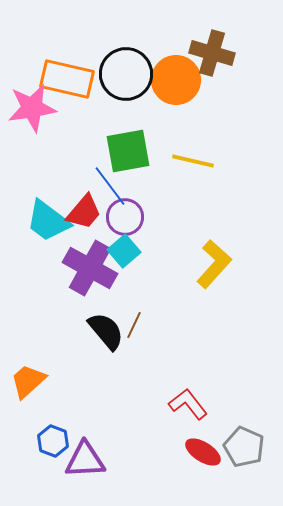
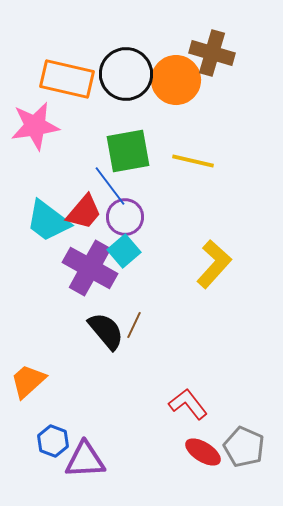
pink star: moved 3 px right, 18 px down
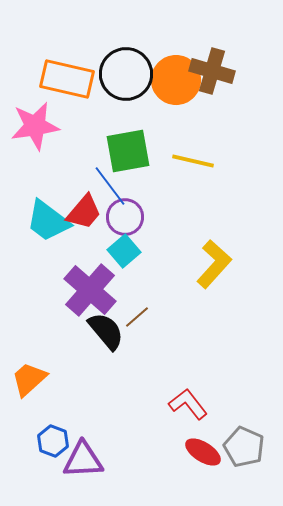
brown cross: moved 18 px down
purple cross: moved 22 px down; rotated 12 degrees clockwise
brown line: moved 3 px right, 8 px up; rotated 24 degrees clockwise
orange trapezoid: moved 1 px right, 2 px up
purple triangle: moved 2 px left
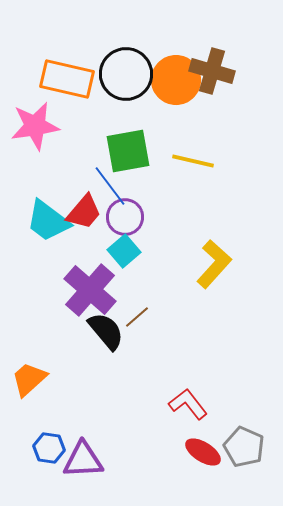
blue hexagon: moved 4 px left, 7 px down; rotated 12 degrees counterclockwise
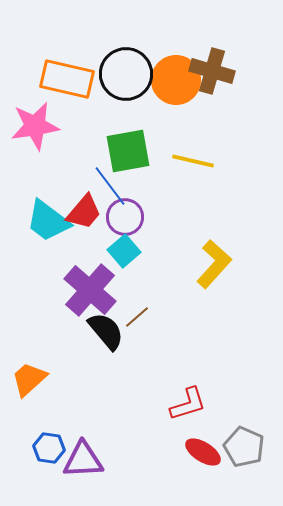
red L-shape: rotated 111 degrees clockwise
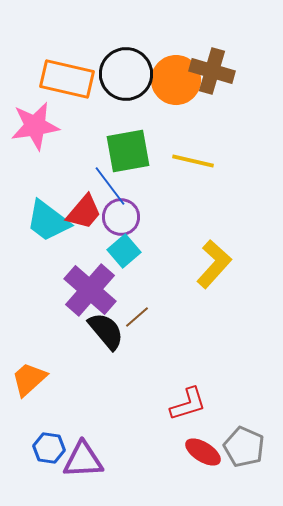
purple circle: moved 4 px left
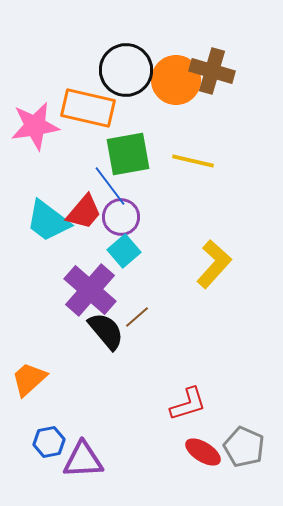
black circle: moved 4 px up
orange rectangle: moved 21 px right, 29 px down
green square: moved 3 px down
blue hexagon: moved 6 px up; rotated 20 degrees counterclockwise
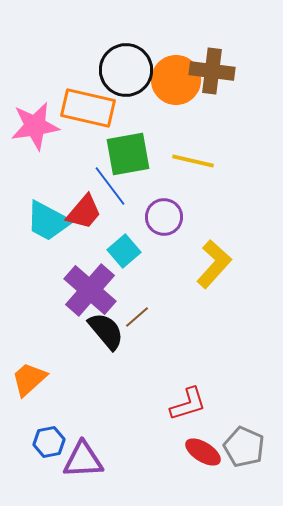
brown cross: rotated 9 degrees counterclockwise
purple circle: moved 43 px right
cyan trapezoid: rotated 9 degrees counterclockwise
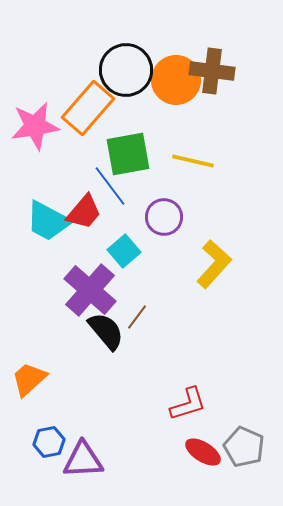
orange rectangle: rotated 62 degrees counterclockwise
brown line: rotated 12 degrees counterclockwise
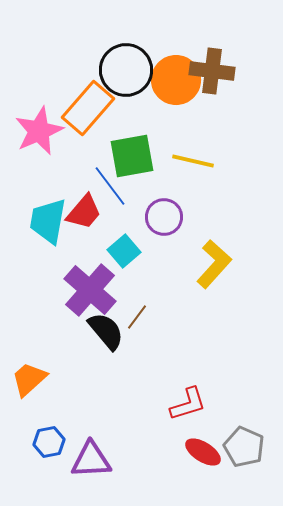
pink star: moved 4 px right, 5 px down; rotated 15 degrees counterclockwise
green square: moved 4 px right, 2 px down
cyan trapezoid: rotated 72 degrees clockwise
purple triangle: moved 8 px right
